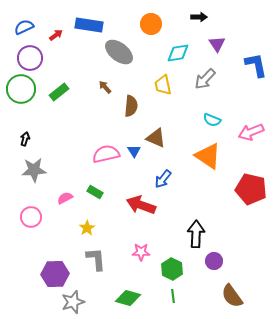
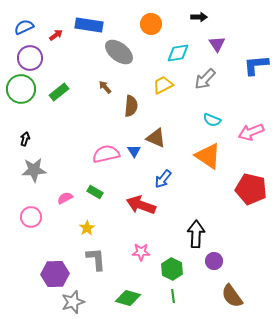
blue L-shape at (256, 65): rotated 84 degrees counterclockwise
yellow trapezoid at (163, 85): rotated 75 degrees clockwise
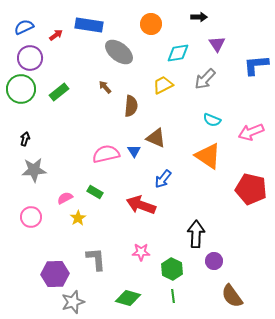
yellow star at (87, 228): moved 9 px left, 10 px up
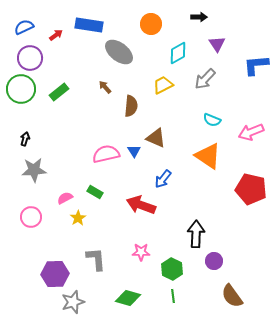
cyan diamond at (178, 53): rotated 20 degrees counterclockwise
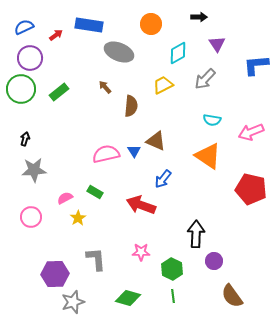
gray ellipse at (119, 52): rotated 16 degrees counterclockwise
cyan semicircle at (212, 120): rotated 12 degrees counterclockwise
brown triangle at (156, 138): moved 3 px down
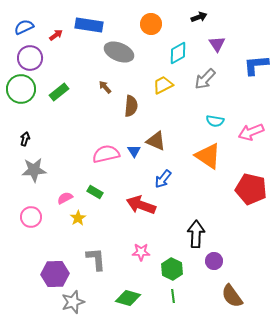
black arrow at (199, 17): rotated 21 degrees counterclockwise
cyan semicircle at (212, 120): moved 3 px right, 1 px down
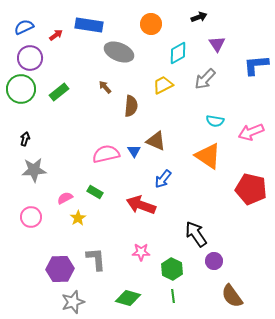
black arrow at (196, 234): rotated 36 degrees counterclockwise
purple hexagon at (55, 274): moved 5 px right, 5 px up
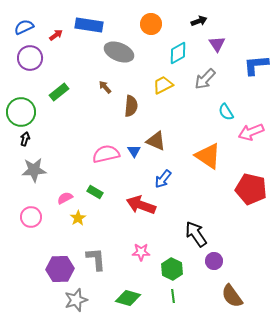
black arrow at (199, 17): moved 4 px down
green circle at (21, 89): moved 23 px down
cyan semicircle at (215, 121): moved 11 px right, 9 px up; rotated 48 degrees clockwise
gray star at (73, 302): moved 3 px right, 2 px up
